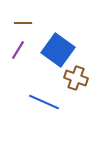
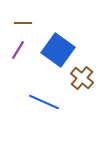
brown cross: moved 6 px right; rotated 20 degrees clockwise
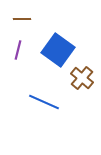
brown line: moved 1 px left, 4 px up
purple line: rotated 18 degrees counterclockwise
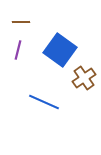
brown line: moved 1 px left, 3 px down
blue square: moved 2 px right
brown cross: moved 2 px right; rotated 15 degrees clockwise
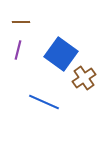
blue square: moved 1 px right, 4 px down
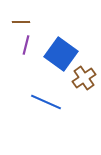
purple line: moved 8 px right, 5 px up
blue line: moved 2 px right
